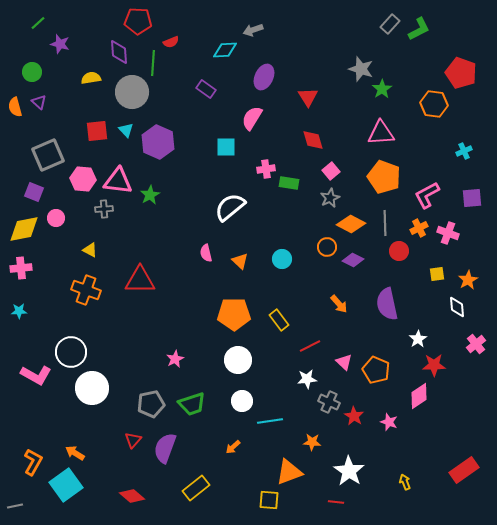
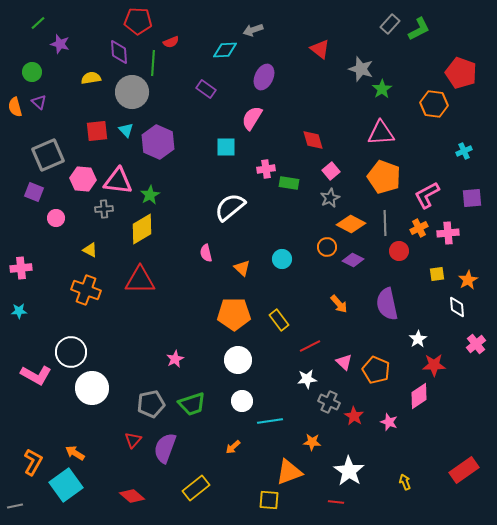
red triangle at (308, 97): moved 12 px right, 48 px up; rotated 20 degrees counterclockwise
yellow diamond at (24, 229): moved 118 px right; rotated 20 degrees counterclockwise
pink cross at (448, 233): rotated 25 degrees counterclockwise
orange triangle at (240, 261): moved 2 px right, 7 px down
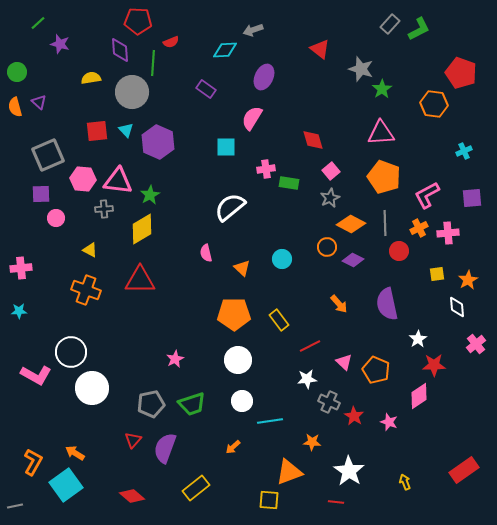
purple diamond at (119, 52): moved 1 px right, 2 px up
green circle at (32, 72): moved 15 px left
purple square at (34, 192): moved 7 px right, 2 px down; rotated 24 degrees counterclockwise
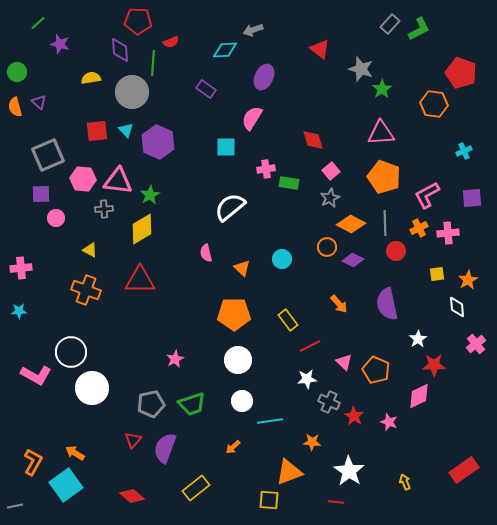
red circle at (399, 251): moved 3 px left
yellow rectangle at (279, 320): moved 9 px right
pink diamond at (419, 396): rotated 8 degrees clockwise
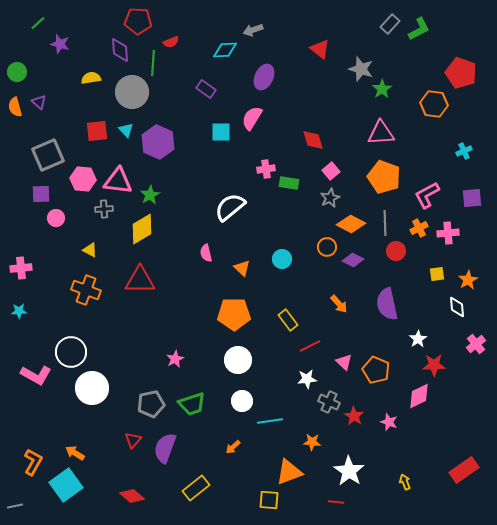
cyan square at (226, 147): moved 5 px left, 15 px up
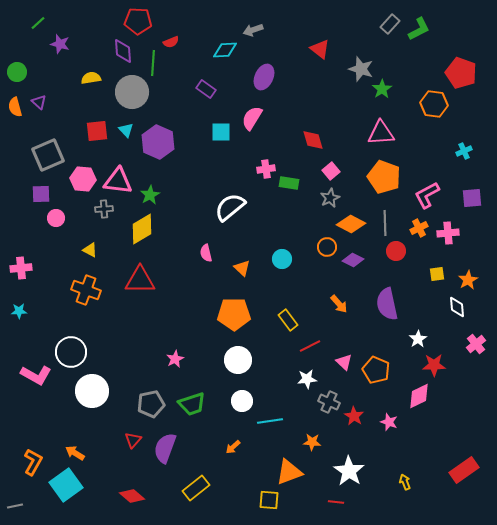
purple diamond at (120, 50): moved 3 px right, 1 px down
white circle at (92, 388): moved 3 px down
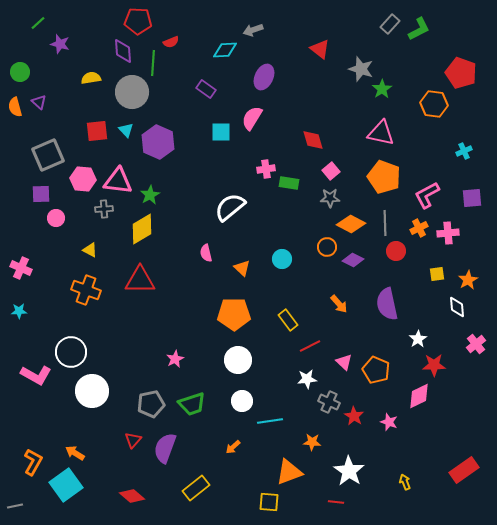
green circle at (17, 72): moved 3 px right
pink triangle at (381, 133): rotated 16 degrees clockwise
gray star at (330, 198): rotated 24 degrees clockwise
pink cross at (21, 268): rotated 30 degrees clockwise
yellow square at (269, 500): moved 2 px down
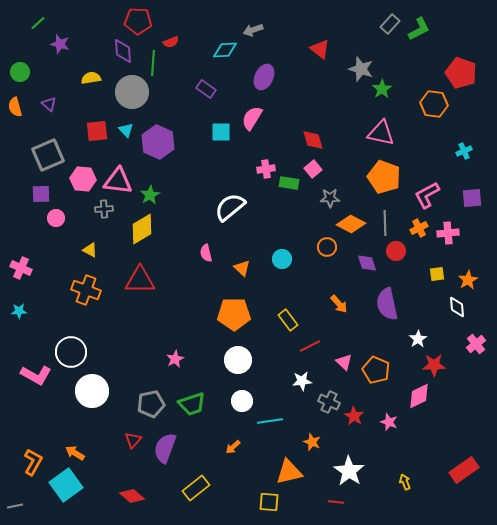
purple triangle at (39, 102): moved 10 px right, 2 px down
pink square at (331, 171): moved 18 px left, 2 px up
purple diamond at (353, 260): moved 14 px right, 3 px down; rotated 45 degrees clockwise
white star at (307, 379): moved 5 px left, 2 px down
orange star at (312, 442): rotated 18 degrees clockwise
orange triangle at (289, 472): rotated 8 degrees clockwise
